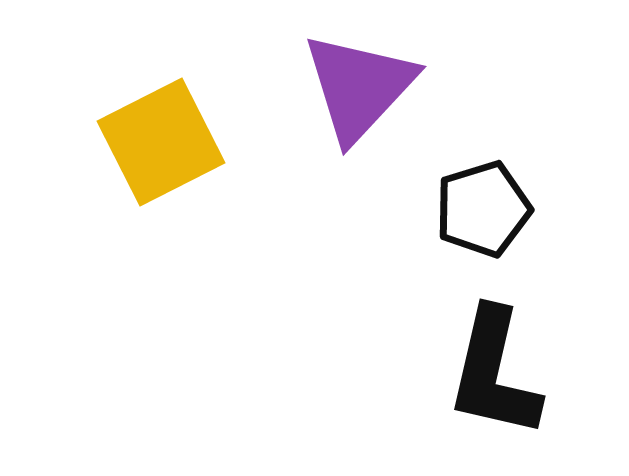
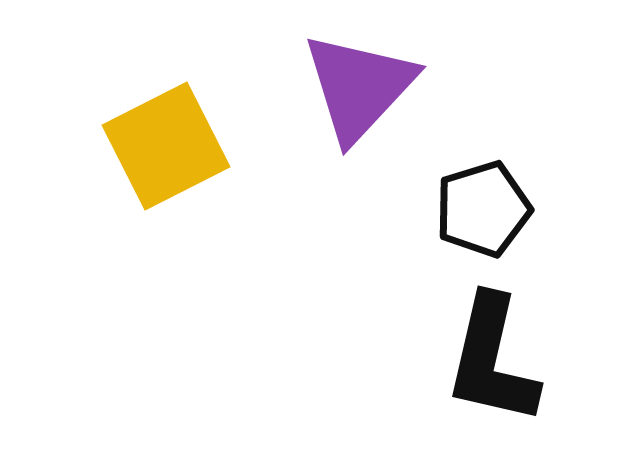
yellow square: moved 5 px right, 4 px down
black L-shape: moved 2 px left, 13 px up
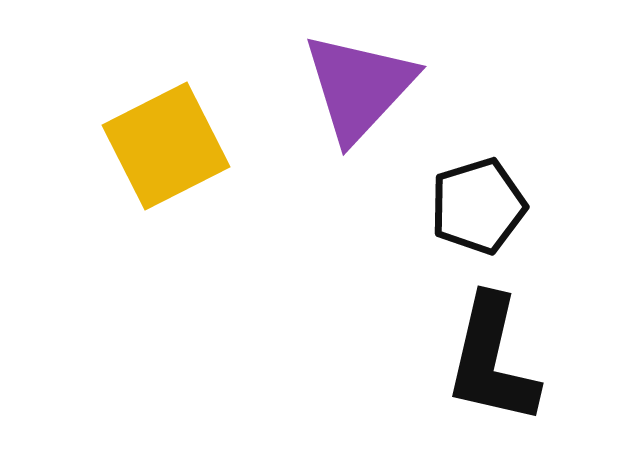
black pentagon: moved 5 px left, 3 px up
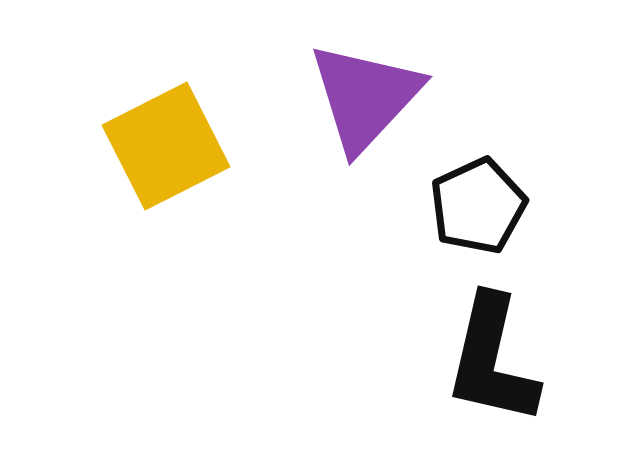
purple triangle: moved 6 px right, 10 px down
black pentagon: rotated 8 degrees counterclockwise
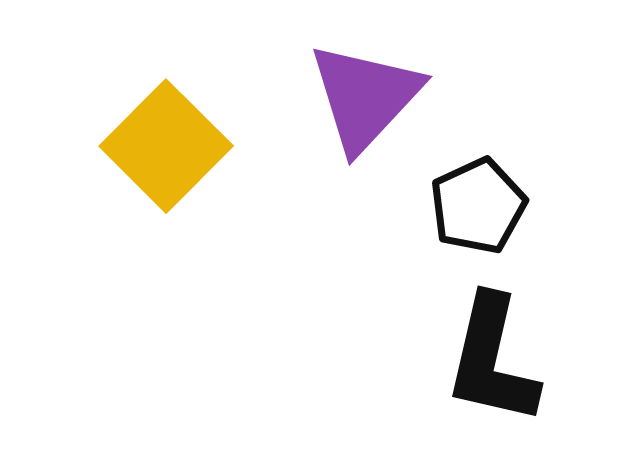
yellow square: rotated 18 degrees counterclockwise
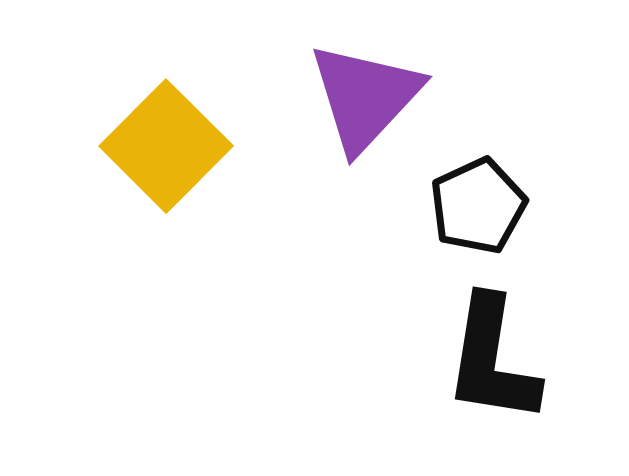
black L-shape: rotated 4 degrees counterclockwise
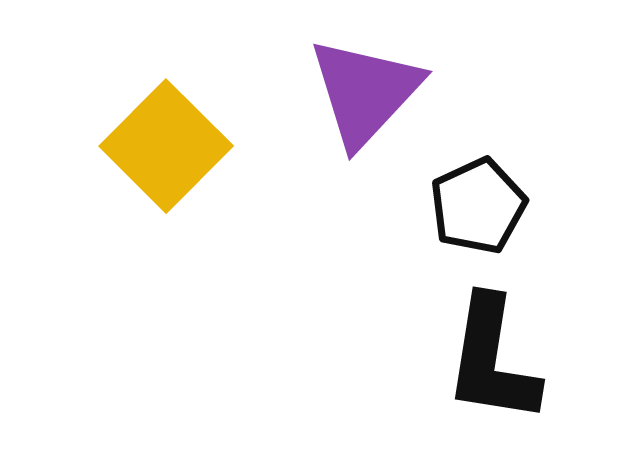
purple triangle: moved 5 px up
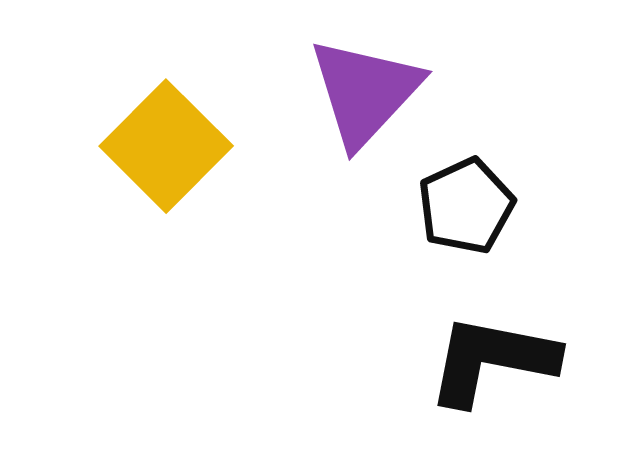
black pentagon: moved 12 px left
black L-shape: rotated 92 degrees clockwise
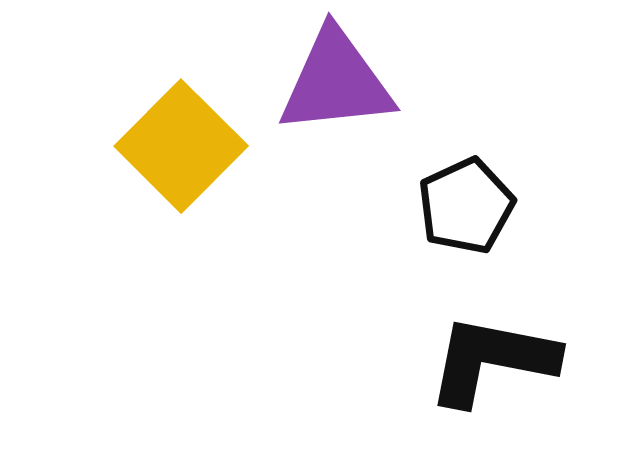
purple triangle: moved 29 px left, 10 px up; rotated 41 degrees clockwise
yellow square: moved 15 px right
